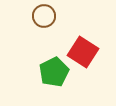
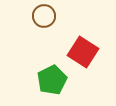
green pentagon: moved 2 px left, 8 px down
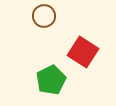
green pentagon: moved 1 px left
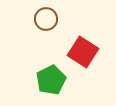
brown circle: moved 2 px right, 3 px down
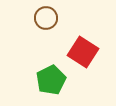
brown circle: moved 1 px up
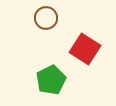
red square: moved 2 px right, 3 px up
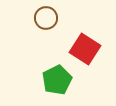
green pentagon: moved 6 px right
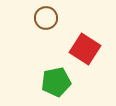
green pentagon: moved 1 px left, 2 px down; rotated 16 degrees clockwise
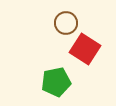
brown circle: moved 20 px right, 5 px down
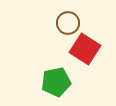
brown circle: moved 2 px right
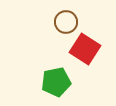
brown circle: moved 2 px left, 1 px up
